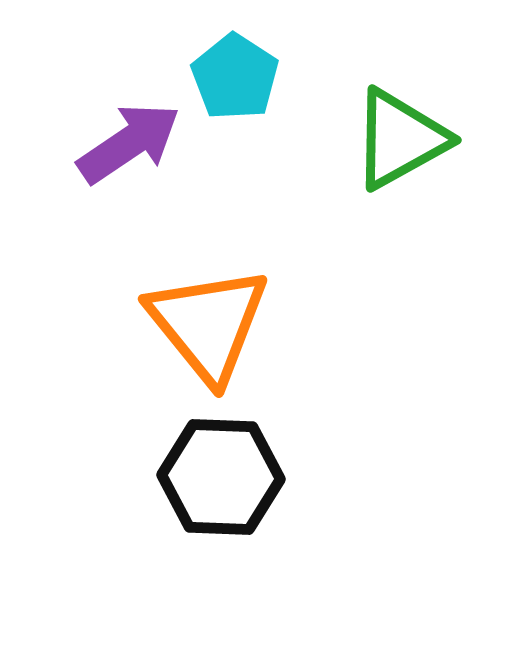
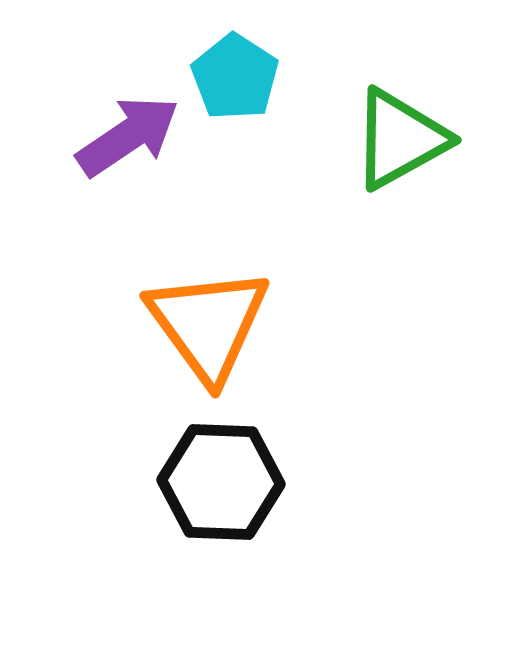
purple arrow: moved 1 px left, 7 px up
orange triangle: rotated 3 degrees clockwise
black hexagon: moved 5 px down
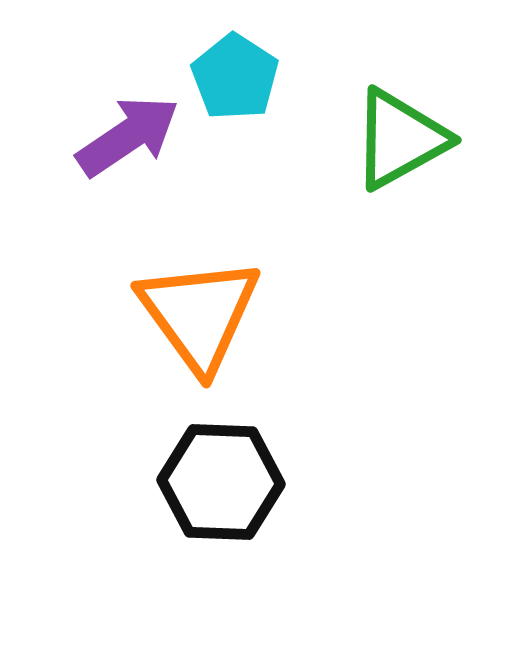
orange triangle: moved 9 px left, 10 px up
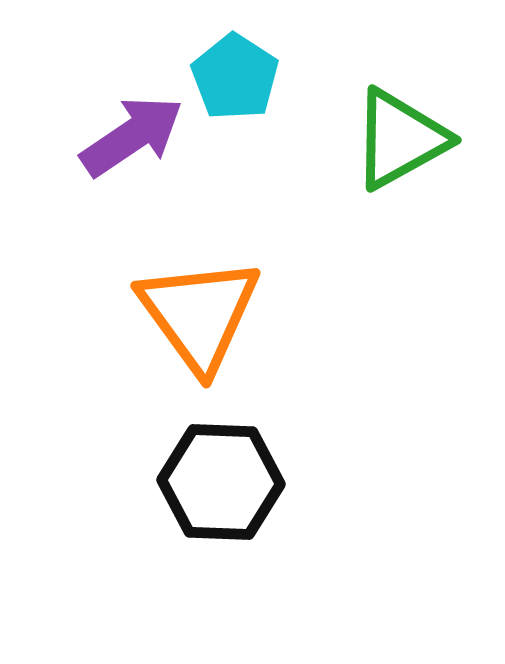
purple arrow: moved 4 px right
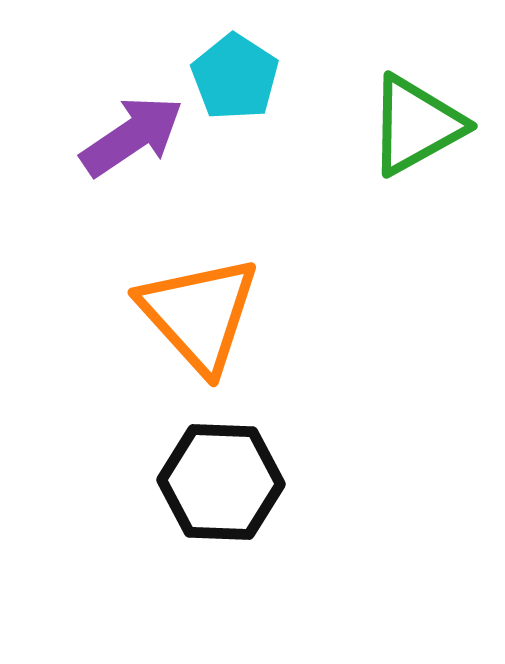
green triangle: moved 16 px right, 14 px up
orange triangle: rotated 6 degrees counterclockwise
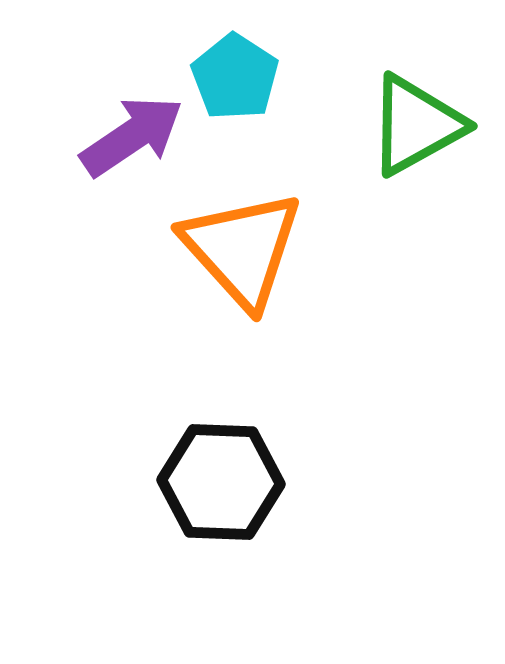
orange triangle: moved 43 px right, 65 px up
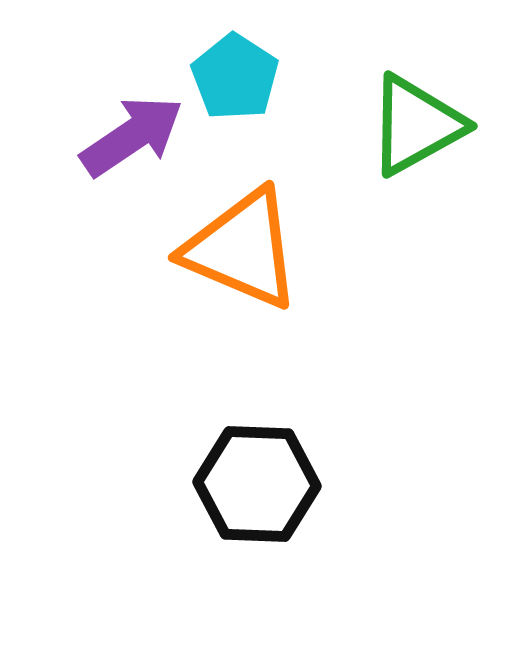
orange triangle: rotated 25 degrees counterclockwise
black hexagon: moved 36 px right, 2 px down
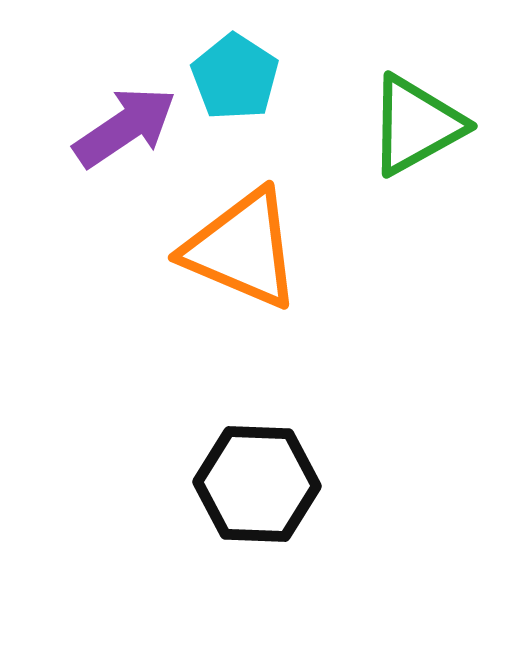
purple arrow: moved 7 px left, 9 px up
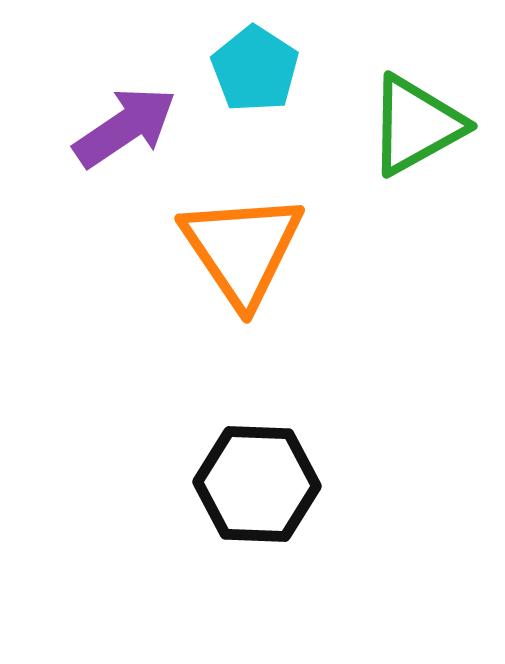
cyan pentagon: moved 20 px right, 8 px up
orange triangle: rotated 33 degrees clockwise
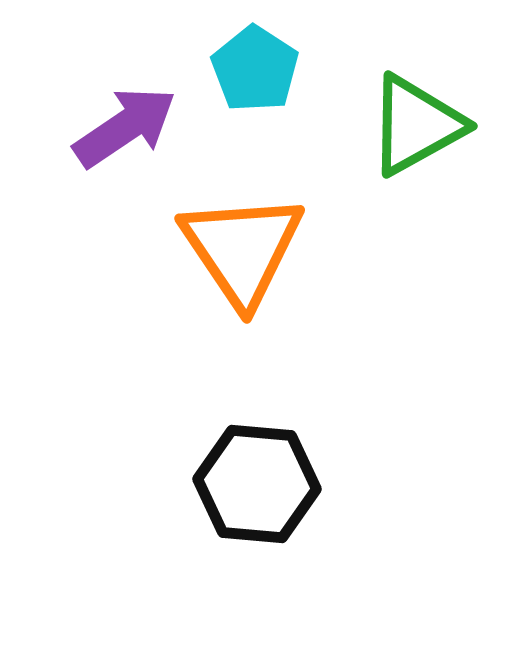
black hexagon: rotated 3 degrees clockwise
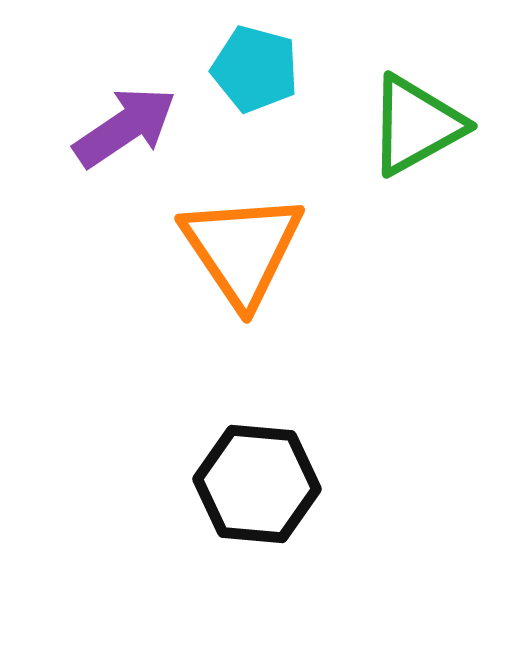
cyan pentagon: rotated 18 degrees counterclockwise
